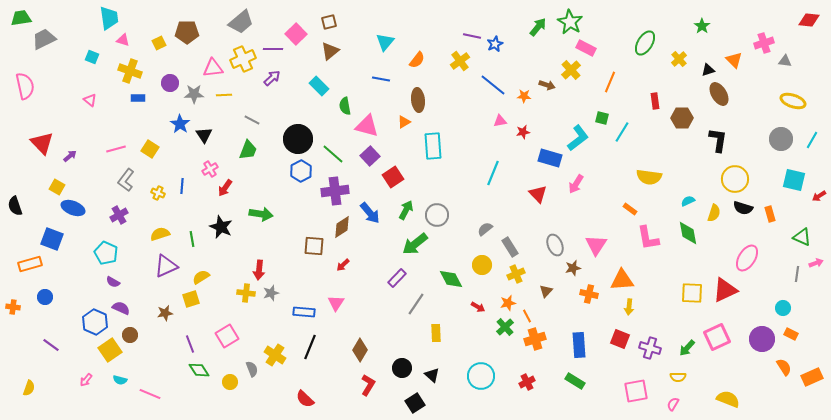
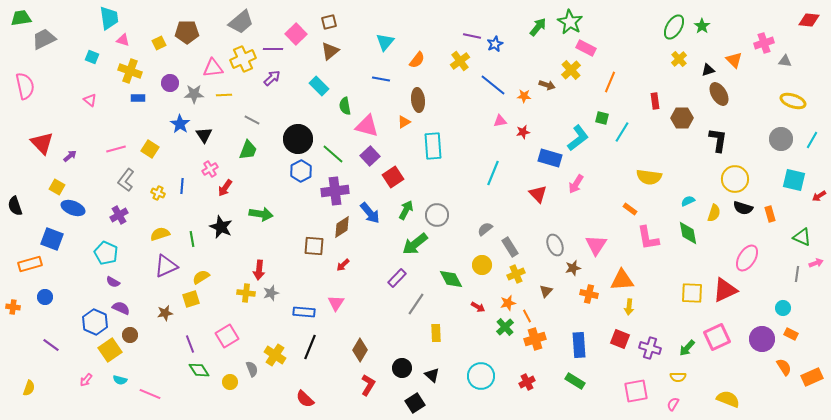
green ellipse at (645, 43): moved 29 px right, 16 px up
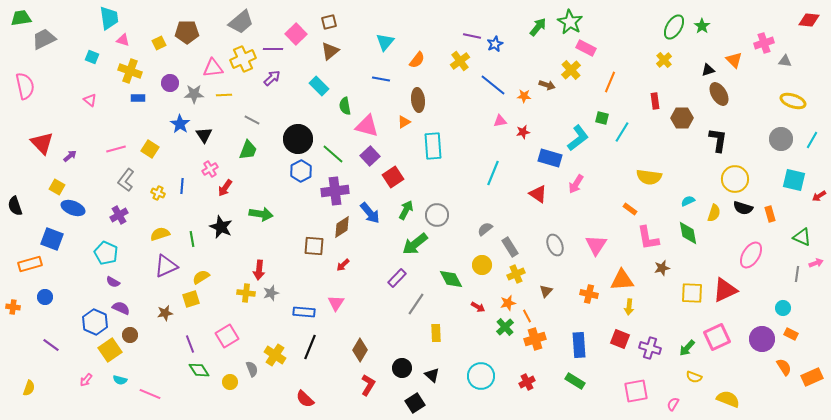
yellow cross at (679, 59): moved 15 px left, 1 px down
red triangle at (538, 194): rotated 12 degrees counterclockwise
pink ellipse at (747, 258): moved 4 px right, 3 px up
brown star at (573, 268): moved 89 px right
yellow semicircle at (678, 377): moved 16 px right; rotated 21 degrees clockwise
